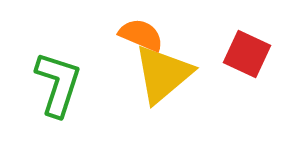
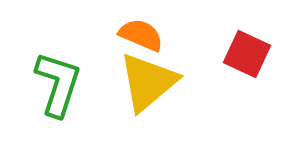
yellow triangle: moved 15 px left, 8 px down
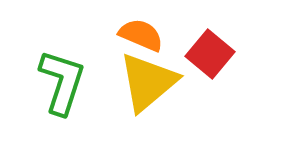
red square: moved 37 px left; rotated 15 degrees clockwise
green L-shape: moved 4 px right, 2 px up
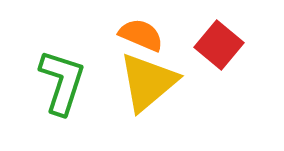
red square: moved 9 px right, 9 px up
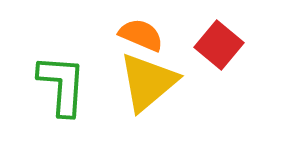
green L-shape: moved 3 px down; rotated 14 degrees counterclockwise
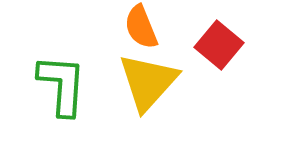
orange semicircle: moved 8 px up; rotated 135 degrees counterclockwise
yellow triangle: rotated 8 degrees counterclockwise
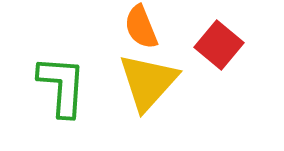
green L-shape: moved 1 px down
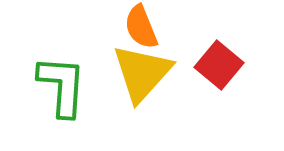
red square: moved 20 px down
yellow triangle: moved 6 px left, 9 px up
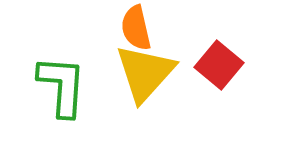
orange semicircle: moved 5 px left, 1 px down; rotated 9 degrees clockwise
yellow triangle: moved 3 px right
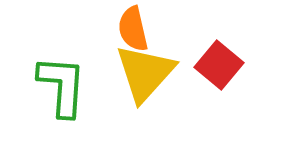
orange semicircle: moved 3 px left, 1 px down
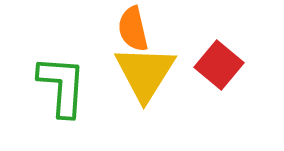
yellow triangle: rotated 10 degrees counterclockwise
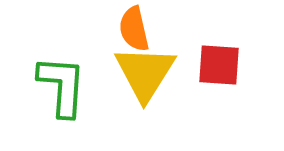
orange semicircle: moved 1 px right
red square: rotated 36 degrees counterclockwise
